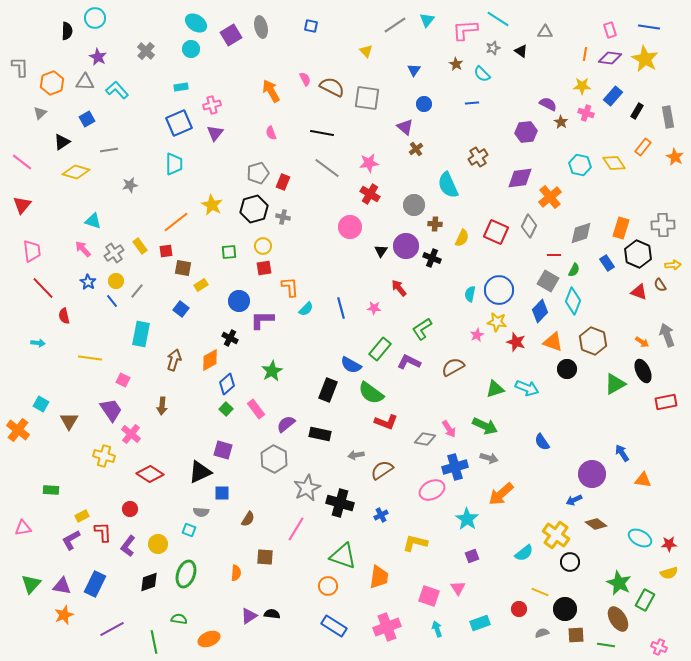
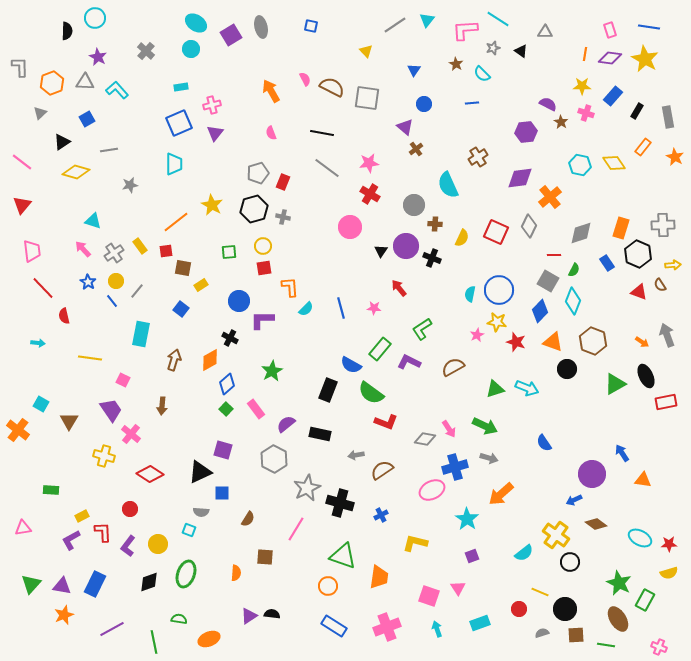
black ellipse at (643, 371): moved 3 px right, 5 px down
blue semicircle at (542, 442): moved 2 px right, 1 px down
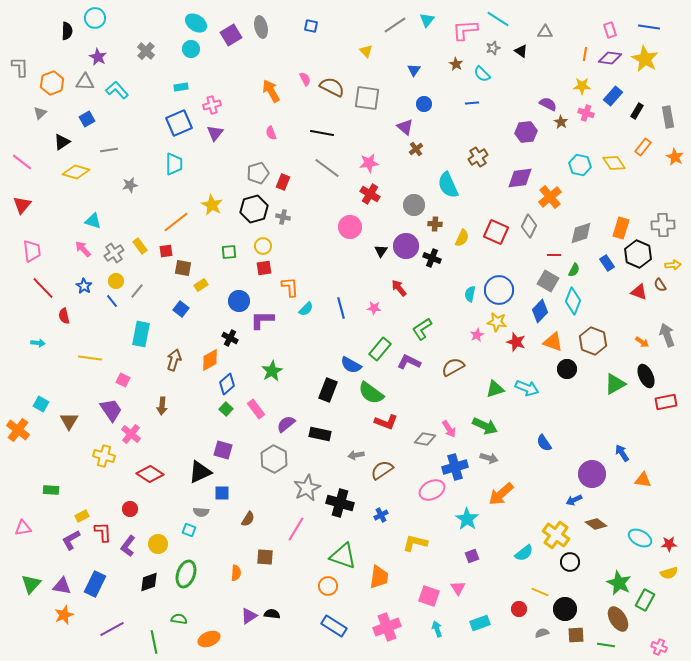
blue star at (88, 282): moved 4 px left, 4 px down
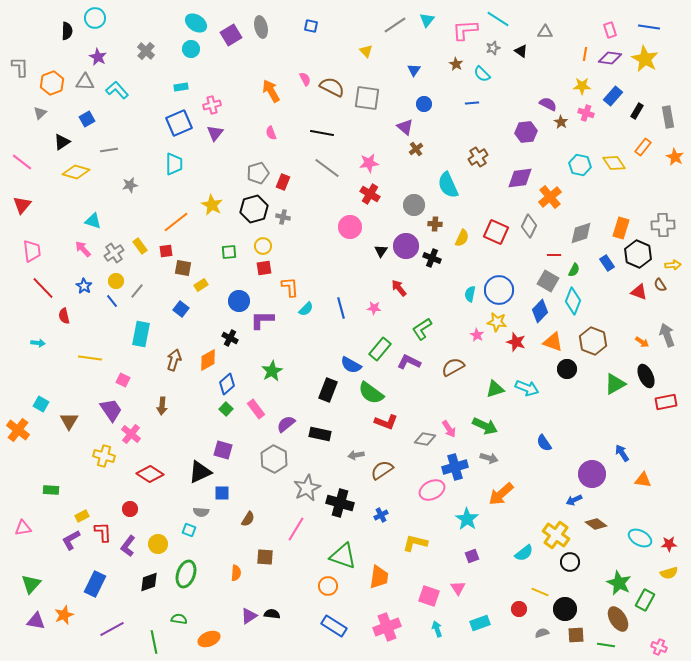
pink star at (477, 335): rotated 16 degrees counterclockwise
orange diamond at (210, 360): moved 2 px left
purple triangle at (62, 586): moved 26 px left, 35 px down
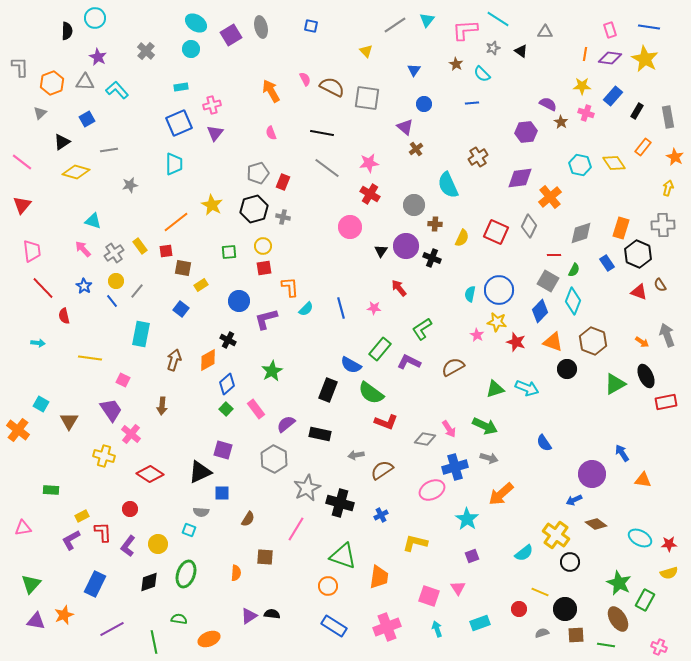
yellow arrow at (673, 265): moved 5 px left, 77 px up; rotated 70 degrees counterclockwise
purple L-shape at (262, 320): moved 4 px right, 1 px up; rotated 15 degrees counterclockwise
black cross at (230, 338): moved 2 px left, 2 px down
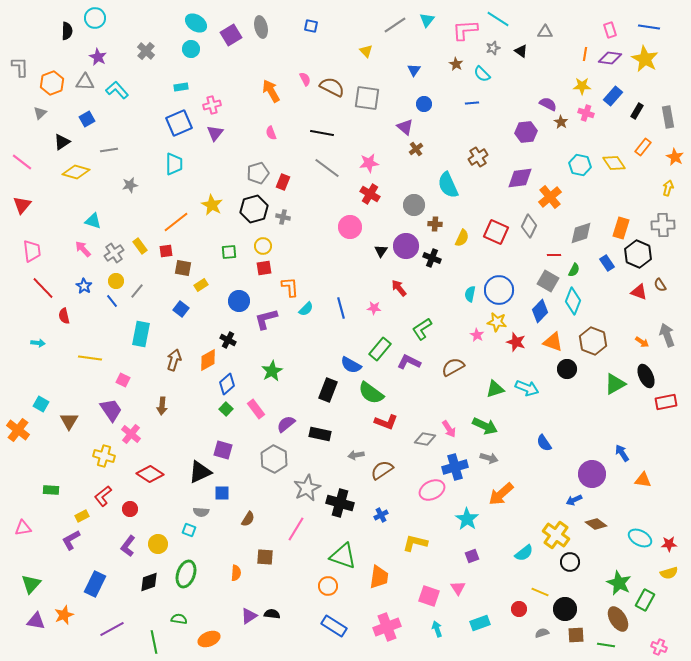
red L-shape at (103, 532): moved 36 px up; rotated 125 degrees counterclockwise
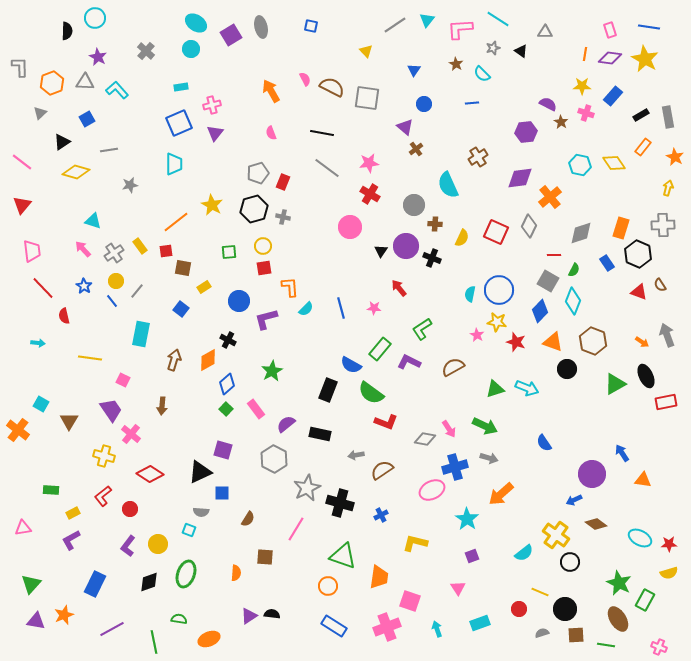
pink L-shape at (465, 30): moved 5 px left, 1 px up
black rectangle at (637, 111): moved 4 px right, 4 px down; rotated 28 degrees clockwise
yellow rectangle at (201, 285): moved 3 px right, 2 px down
yellow rectangle at (82, 516): moved 9 px left, 3 px up
pink square at (429, 596): moved 19 px left, 5 px down
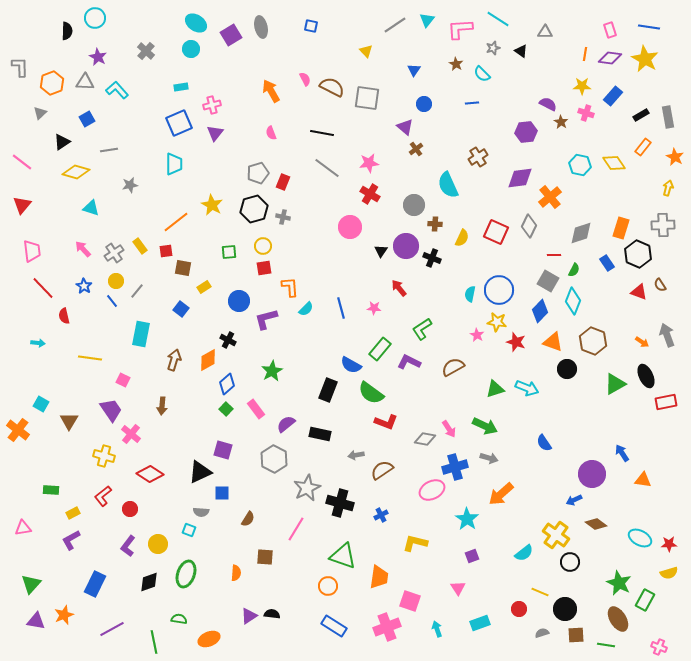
cyan triangle at (93, 221): moved 2 px left, 13 px up
